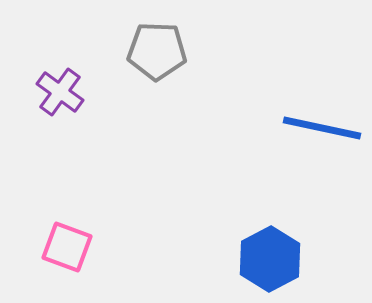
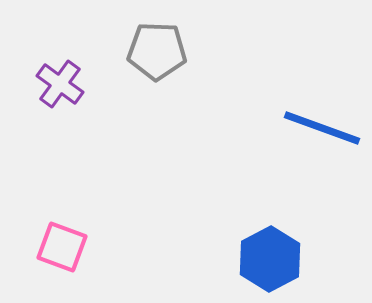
purple cross: moved 8 px up
blue line: rotated 8 degrees clockwise
pink square: moved 5 px left
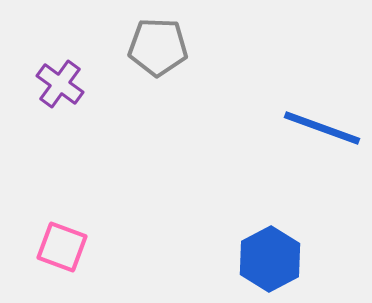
gray pentagon: moved 1 px right, 4 px up
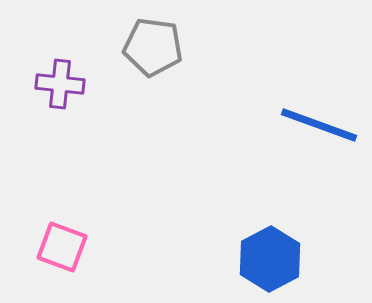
gray pentagon: moved 5 px left; rotated 6 degrees clockwise
purple cross: rotated 30 degrees counterclockwise
blue line: moved 3 px left, 3 px up
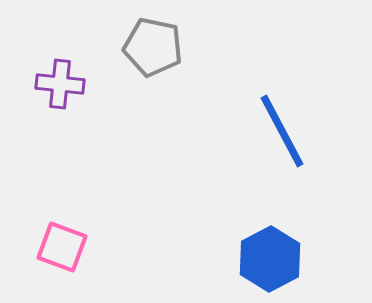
gray pentagon: rotated 4 degrees clockwise
blue line: moved 37 px left, 6 px down; rotated 42 degrees clockwise
